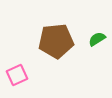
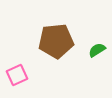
green semicircle: moved 11 px down
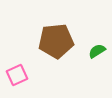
green semicircle: moved 1 px down
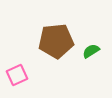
green semicircle: moved 6 px left
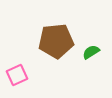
green semicircle: moved 1 px down
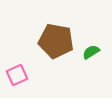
brown pentagon: rotated 16 degrees clockwise
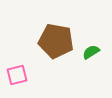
pink square: rotated 10 degrees clockwise
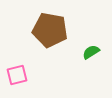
brown pentagon: moved 6 px left, 11 px up
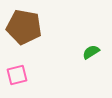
brown pentagon: moved 26 px left, 3 px up
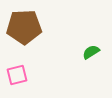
brown pentagon: rotated 12 degrees counterclockwise
